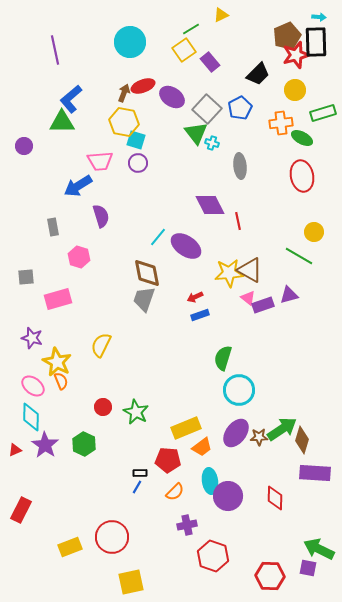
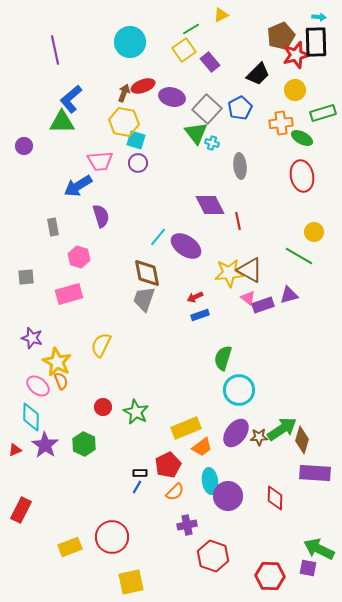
brown pentagon at (287, 36): moved 6 px left
purple ellipse at (172, 97): rotated 20 degrees counterclockwise
pink rectangle at (58, 299): moved 11 px right, 5 px up
pink ellipse at (33, 386): moved 5 px right
red pentagon at (168, 460): moved 5 px down; rotated 30 degrees counterclockwise
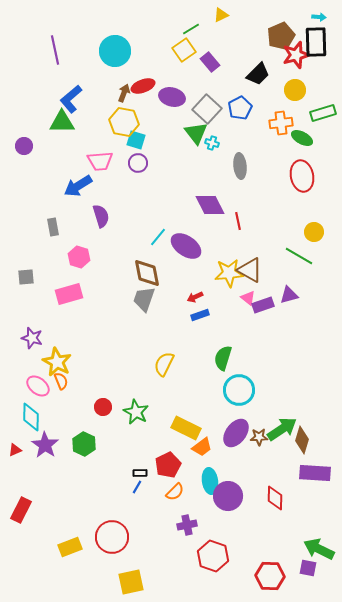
cyan circle at (130, 42): moved 15 px left, 9 px down
yellow semicircle at (101, 345): moved 63 px right, 19 px down
yellow rectangle at (186, 428): rotated 48 degrees clockwise
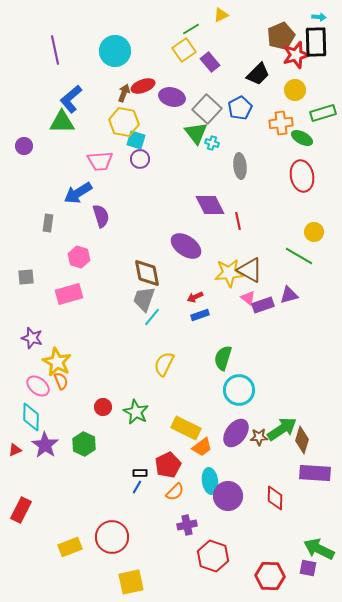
purple circle at (138, 163): moved 2 px right, 4 px up
blue arrow at (78, 186): moved 7 px down
gray rectangle at (53, 227): moved 5 px left, 4 px up; rotated 18 degrees clockwise
cyan line at (158, 237): moved 6 px left, 80 px down
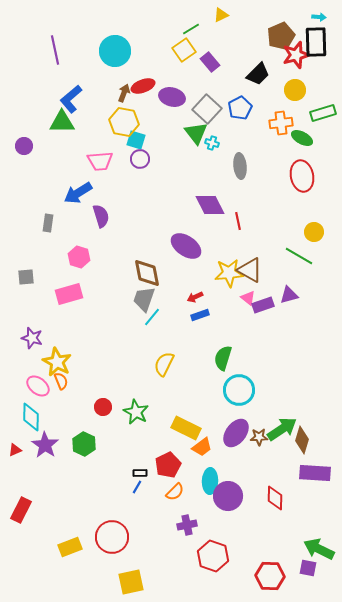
cyan ellipse at (210, 481): rotated 10 degrees clockwise
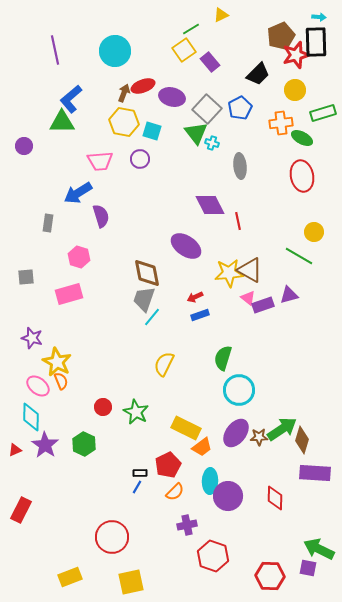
cyan square at (136, 140): moved 16 px right, 9 px up
yellow rectangle at (70, 547): moved 30 px down
